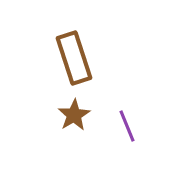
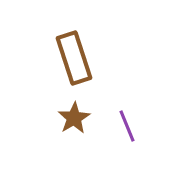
brown star: moved 3 px down
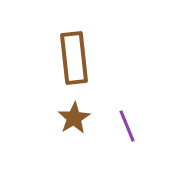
brown rectangle: rotated 12 degrees clockwise
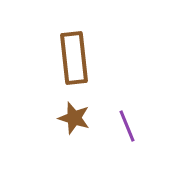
brown star: rotated 24 degrees counterclockwise
